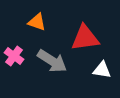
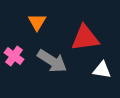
orange triangle: rotated 42 degrees clockwise
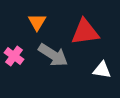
red triangle: moved 6 px up
gray arrow: moved 1 px right, 6 px up
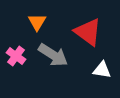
red triangle: moved 3 px right; rotated 44 degrees clockwise
pink cross: moved 2 px right
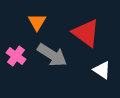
red triangle: moved 2 px left, 1 px down
gray arrow: moved 1 px left
white triangle: rotated 24 degrees clockwise
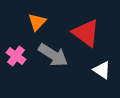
orange triangle: rotated 12 degrees clockwise
gray arrow: moved 1 px right
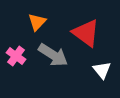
white triangle: rotated 18 degrees clockwise
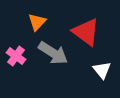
red triangle: moved 1 px up
gray arrow: moved 2 px up
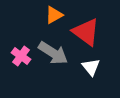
orange triangle: moved 17 px right, 7 px up; rotated 18 degrees clockwise
pink cross: moved 5 px right
white triangle: moved 11 px left, 3 px up
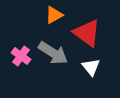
red triangle: moved 1 px right, 1 px down
